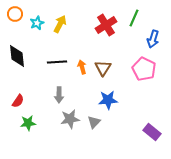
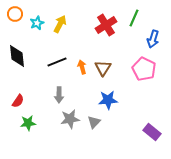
black line: rotated 18 degrees counterclockwise
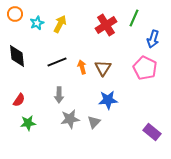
pink pentagon: moved 1 px right, 1 px up
red semicircle: moved 1 px right, 1 px up
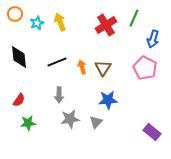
yellow arrow: moved 2 px up; rotated 48 degrees counterclockwise
black diamond: moved 2 px right, 1 px down
gray triangle: moved 2 px right
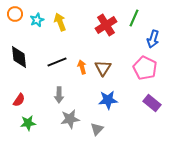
cyan star: moved 3 px up
gray triangle: moved 1 px right, 7 px down
purple rectangle: moved 29 px up
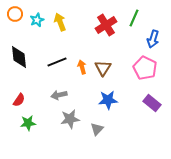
gray arrow: rotated 77 degrees clockwise
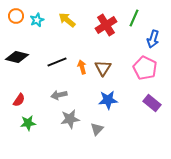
orange circle: moved 1 px right, 2 px down
yellow arrow: moved 7 px right, 2 px up; rotated 30 degrees counterclockwise
black diamond: moved 2 px left; rotated 70 degrees counterclockwise
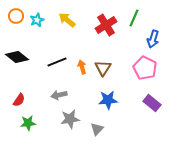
black diamond: rotated 25 degrees clockwise
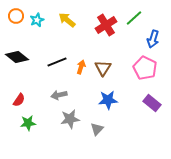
green line: rotated 24 degrees clockwise
orange arrow: moved 1 px left; rotated 32 degrees clockwise
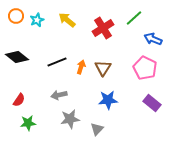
red cross: moved 3 px left, 3 px down
blue arrow: rotated 96 degrees clockwise
